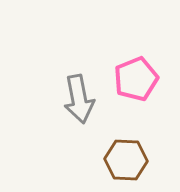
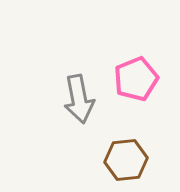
brown hexagon: rotated 9 degrees counterclockwise
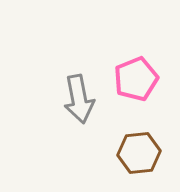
brown hexagon: moved 13 px right, 7 px up
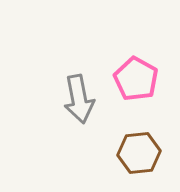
pink pentagon: rotated 21 degrees counterclockwise
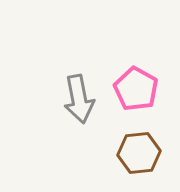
pink pentagon: moved 10 px down
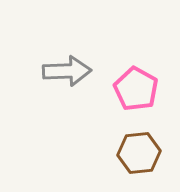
gray arrow: moved 12 px left, 28 px up; rotated 81 degrees counterclockwise
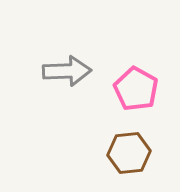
brown hexagon: moved 10 px left
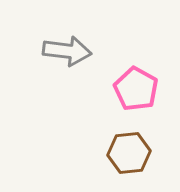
gray arrow: moved 20 px up; rotated 9 degrees clockwise
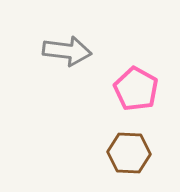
brown hexagon: rotated 9 degrees clockwise
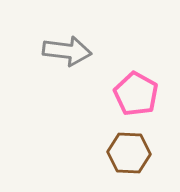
pink pentagon: moved 5 px down
